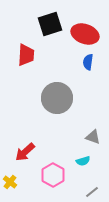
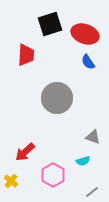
blue semicircle: rotated 42 degrees counterclockwise
yellow cross: moved 1 px right, 1 px up
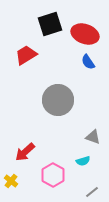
red trapezoid: rotated 125 degrees counterclockwise
gray circle: moved 1 px right, 2 px down
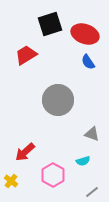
gray triangle: moved 1 px left, 3 px up
